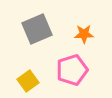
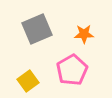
pink pentagon: rotated 12 degrees counterclockwise
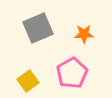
gray square: moved 1 px right, 1 px up
pink pentagon: moved 3 px down
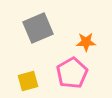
orange star: moved 2 px right, 8 px down
yellow square: rotated 20 degrees clockwise
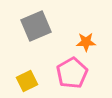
gray square: moved 2 px left, 2 px up
yellow square: moved 1 px left; rotated 10 degrees counterclockwise
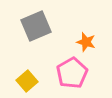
orange star: rotated 18 degrees clockwise
yellow square: rotated 15 degrees counterclockwise
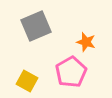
pink pentagon: moved 1 px left, 1 px up
yellow square: rotated 20 degrees counterclockwise
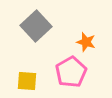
gray square: rotated 20 degrees counterclockwise
yellow square: rotated 25 degrees counterclockwise
